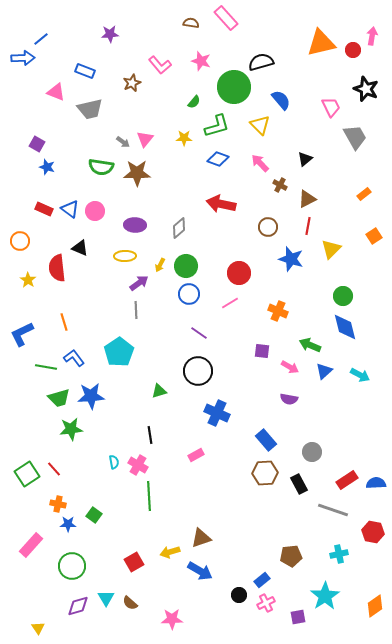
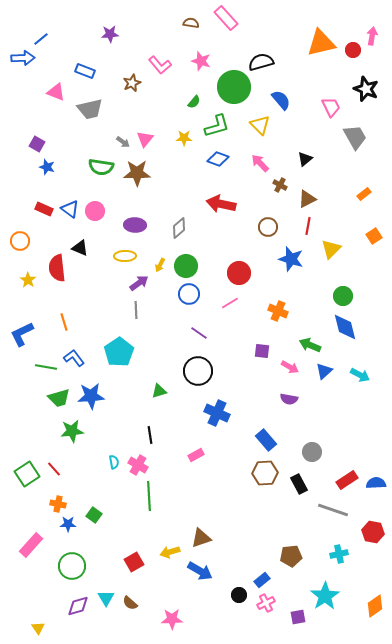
green star at (71, 429): moved 1 px right, 2 px down
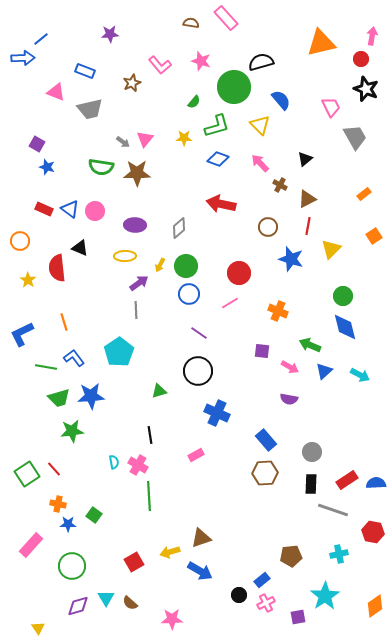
red circle at (353, 50): moved 8 px right, 9 px down
black rectangle at (299, 484): moved 12 px right; rotated 30 degrees clockwise
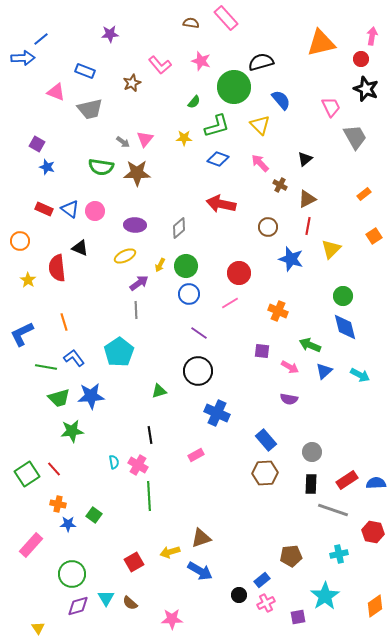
yellow ellipse at (125, 256): rotated 25 degrees counterclockwise
green circle at (72, 566): moved 8 px down
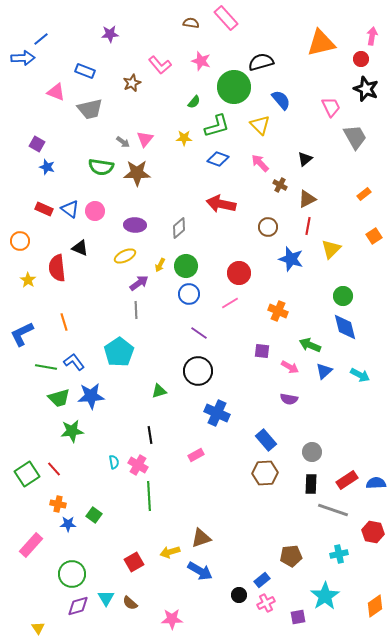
blue L-shape at (74, 358): moved 4 px down
